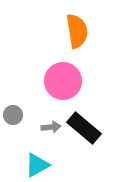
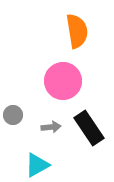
black rectangle: moved 5 px right; rotated 16 degrees clockwise
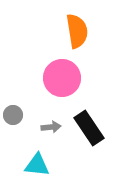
pink circle: moved 1 px left, 3 px up
cyan triangle: rotated 36 degrees clockwise
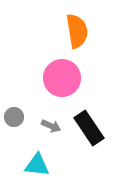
gray circle: moved 1 px right, 2 px down
gray arrow: moved 1 px up; rotated 30 degrees clockwise
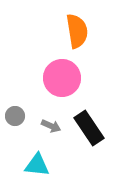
gray circle: moved 1 px right, 1 px up
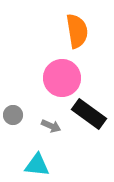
gray circle: moved 2 px left, 1 px up
black rectangle: moved 14 px up; rotated 20 degrees counterclockwise
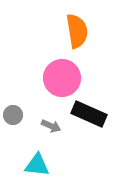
black rectangle: rotated 12 degrees counterclockwise
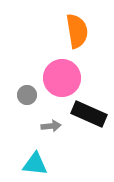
gray circle: moved 14 px right, 20 px up
gray arrow: rotated 30 degrees counterclockwise
cyan triangle: moved 2 px left, 1 px up
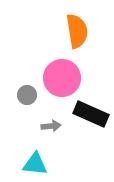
black rectangle: moved 2 px right
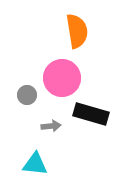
black rectangle: rotated 8 degrees counterclockwise
